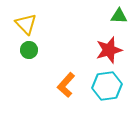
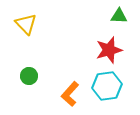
green circle: moved 26 px down
orange L-shape: moved 4 px right, 9 px down
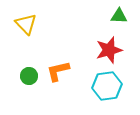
orange L-shape: moved 12 px left, 23 px up; rotated 35 degrees clockwise
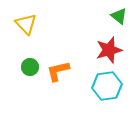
green triangle: rotated 36 degrees clockwise
green circle: moved 1 px right, 9 px up
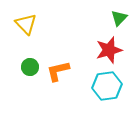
green triangle: moved 2 px down; rotated 36 degrees clockwise
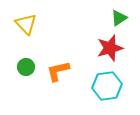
green triangle: rotated 12 degrees clockwise
red star: moved 1 px right, 2 px up
green circle: moved 4 px left
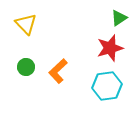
orange L-shape: rotated 30 degrees counterclockwise
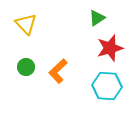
green triangle: moved 22 px left
cyan hexagon: rotated 12 degrees clockwise
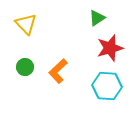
green circle: moved 1 px left
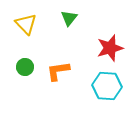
green triangle: moved 28 px left; rotated 18 degrees counterclockwise
orange L-shape: rotated 35 degrees clockwise
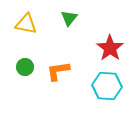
yellow triangle: rotated 35 degrees counterclockwise
red star: rotated 20 degrees counterclockwise
